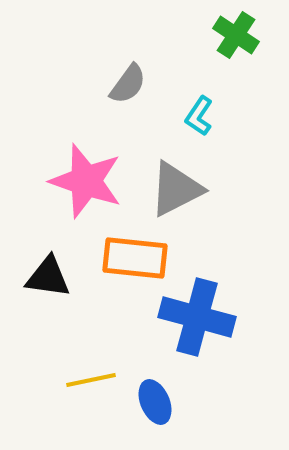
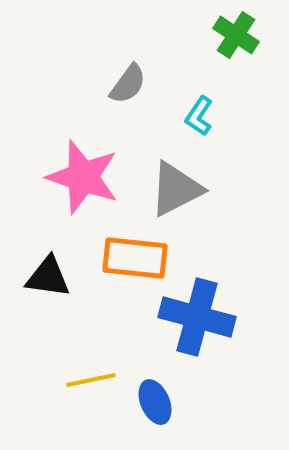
pink star: moved 3 px left, 4 px up
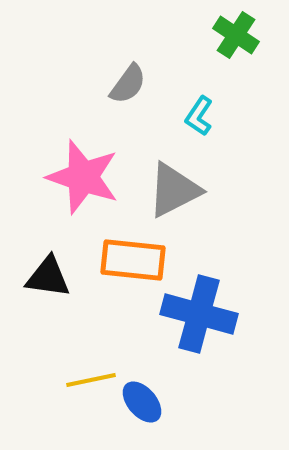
gray triangle: moved 2 px left, 1 px down
orange rectangle: moved 2 px left, 2 px down
blue cross: moved 2 px right, 3 px up
blue ellipse: moved 13 px left; rotated 18 degrees counterclockwise
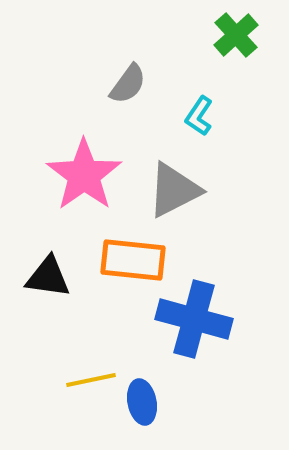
green cross: rotated 15 degrees clockwise
pink star: moved 1 px right, 2 px up; rotated 18 degrees clockwise
blue cross: moved 5 px left, 5 px down
blue ellipse: rotated 30 degrees clockwise
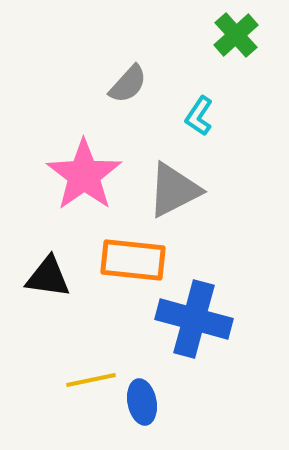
gray semicircle: rotated 6 degrees clockwise
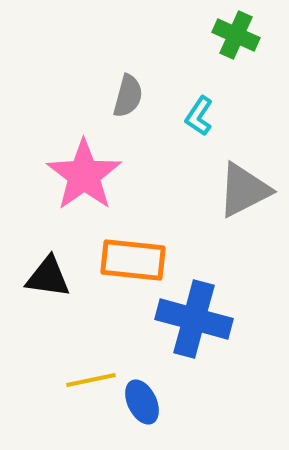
green cross: rotated 24 degrees counterclockwise
gray semicircle: moved 12 px down; rotated 27 degrees counterclockwise
gray triangle: moved 70 px right
blue ellipse: rotated 15 degrees counterclockwise
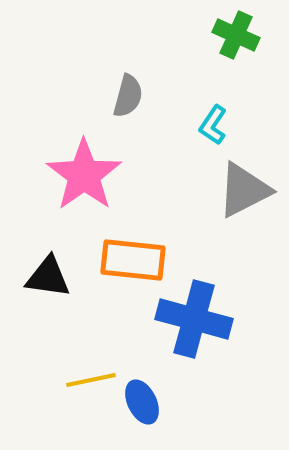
cyan L-shape: moved 14 px right, 9 px down
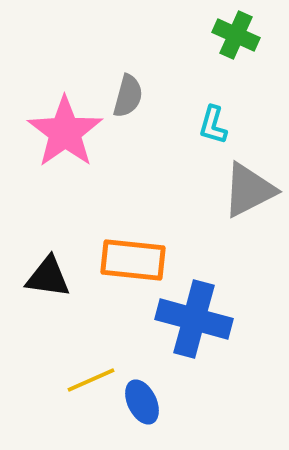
cyan L-shape: rotated 18 degrees counterclockwise
pink star: moved 19 px left, 43 px up
gray triangle: moved 5 px right
yellow line: rotated 12 degrees counterclockwise
